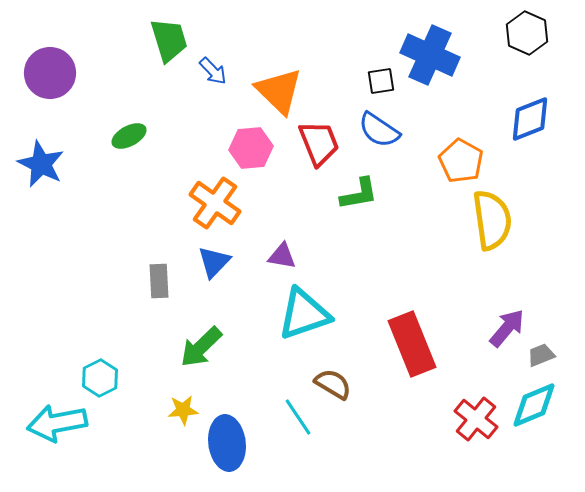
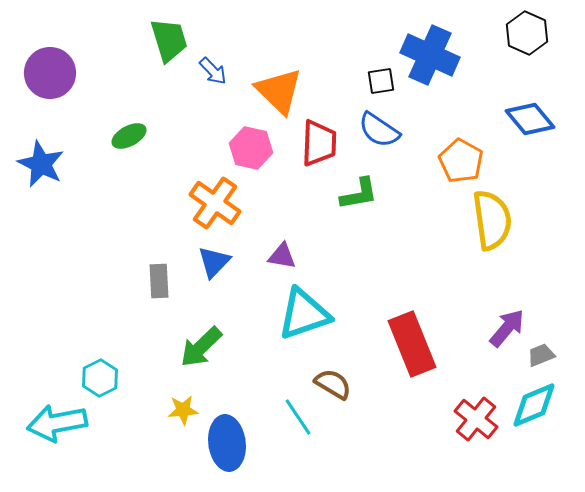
blue diamond: rotated 72 degrees clockwise
red trapezoid: rotated 24 degrees clockwise
pink hexagon: rotated 18 degrees clockwise
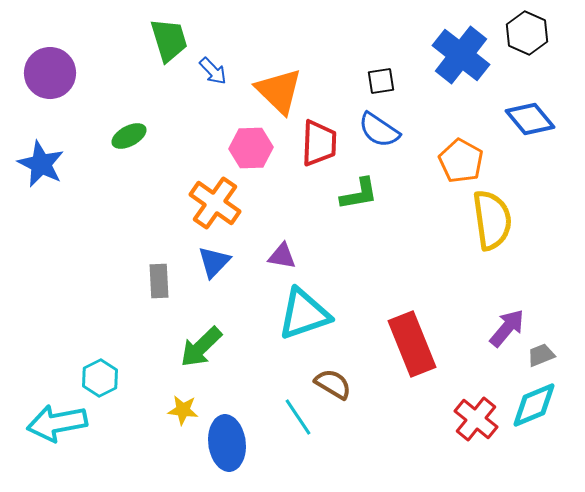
blue cross: moved 31 px right; rotated 14 degrees clockwise
pink hexagon: rotated 15 degrees counterclockwise
yellow star: rotated 12 degrees clockwise
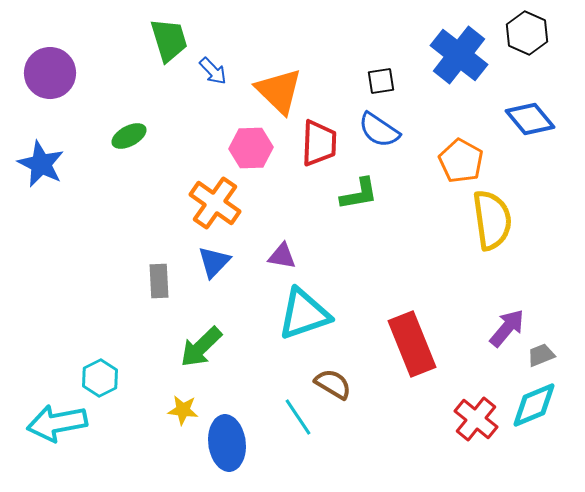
blue cross: moved 2 px left
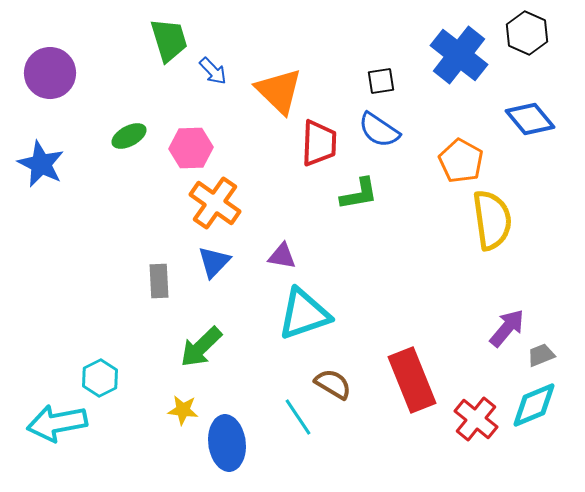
pink hexagon: moved 60 px left
red rectangle: moved 36 px down
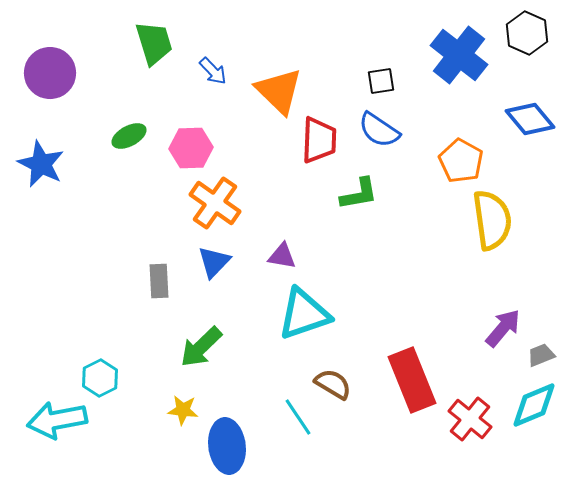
green trapezoid: moved 15 px left, 3 px down
red trapezoid: moved 3 px up
purple arrow: moved 4 px left
red cross: moved 6 px left
cyan arrow: moved 3 px up
blue ellipse: moved 3 px down
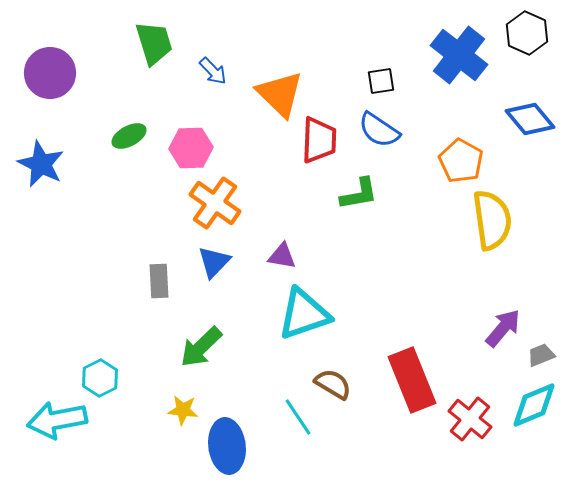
orange triangle: moved 1 px right, 3 px down
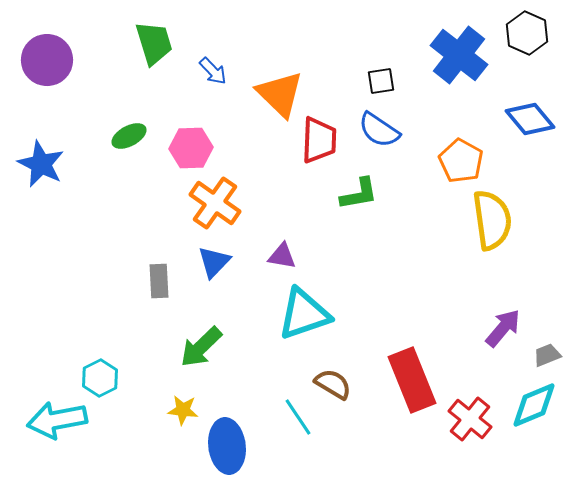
purple circle: moved 3 px left, 13 px up
gray trapezoid: moved 6 px right
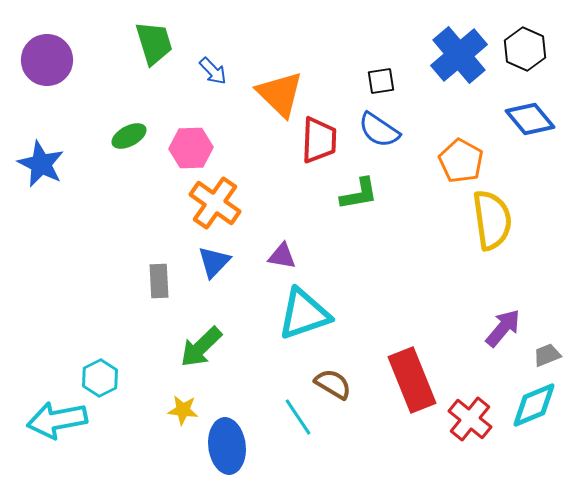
black hexagon: moved 2 px left, 16 px down
blue cross: rotated 12 degrees clockwise
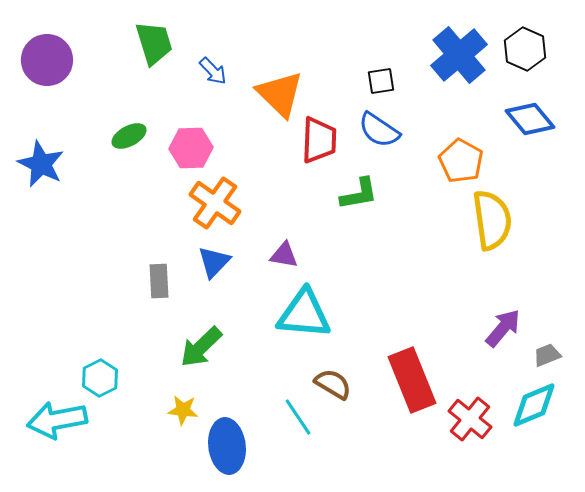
purple triangle: moved 2 px right, 1 px up
cyan triangle: rotated 24 degrees clockwise
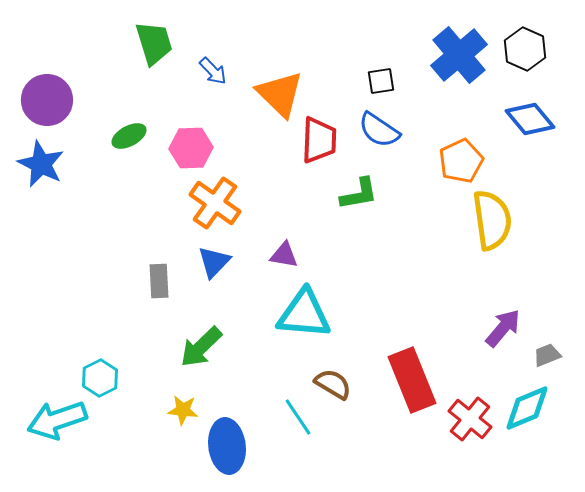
purple circle: moved 40 px down
orange pentagon: rotated 18 degrees clockwise
cyan diamond: moved 7 px left, 3 px down
cyan arrow: rotated 8 degrees counterclockwise
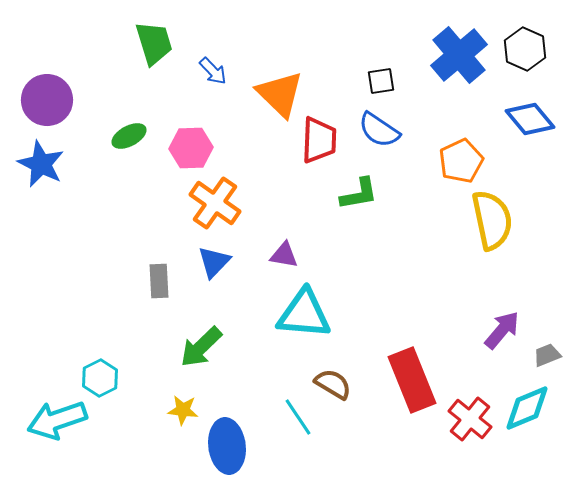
yellow semicircle: rotated 4 degrees counterclockwise
purple arrow: moved 1 px left, 2 px down
